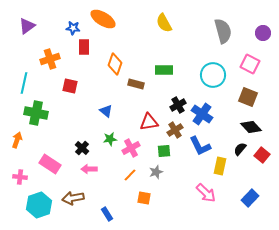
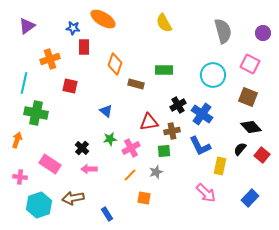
brown cross at (175, 130): moved 3 px left, 1 px down; rotated 21 degrees clockwise
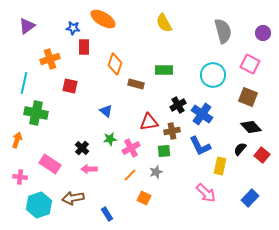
orange square at (144, 198): rotated 16 degrees clockwise
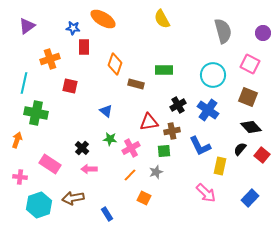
yellow semicircle at (164, 23): moved 2 px left, 4 px up
blue cross at (202, 114): moved 6 px right, 4 px up
green star at (110, 139): rotated 16 degrees clockwise
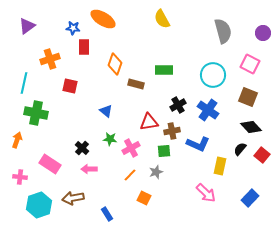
blue L-shape at (200, 146): moved 2 px left, 2 px up; rotated 40 degrees counterclockwise
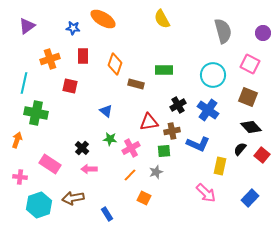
red rectangle at (84, 47): moved 1 px left, 9 px down
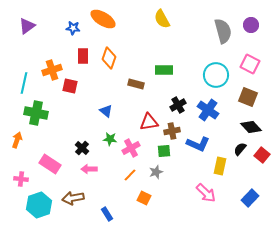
purple circle at (263, 33): moved 12 px left, 8 px up
orange cross at (50, 59): moved 2 px right, 11 px down
orange diamond at (115, 64): moved 6 px left, 6 px up
cyan circle at (213, 75): moved 3 px right
pink cross at (20, 177): moved 1 px right, 2 px down
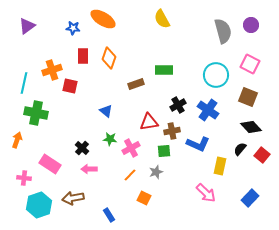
brown rectangle at (136, 84): rotated 35 degrees counterclockwise
pink cross at (21, 179): moved 3 px right, 1 px up
blue rectangle at (107, 214): moved 2 px right, 1 px down
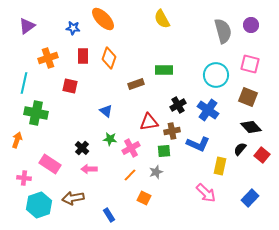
orange ellipse at (103, 19): rotated 15 degrees clockwise
pink square at (250, 64): rotated 12 degrees counterclockwise
orange cross at (52, 70): moved 4 px left, 12 px up
